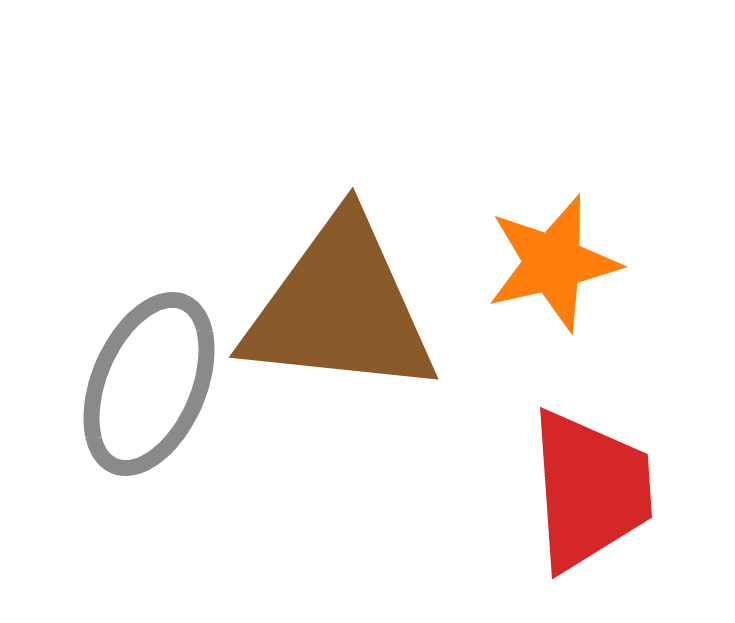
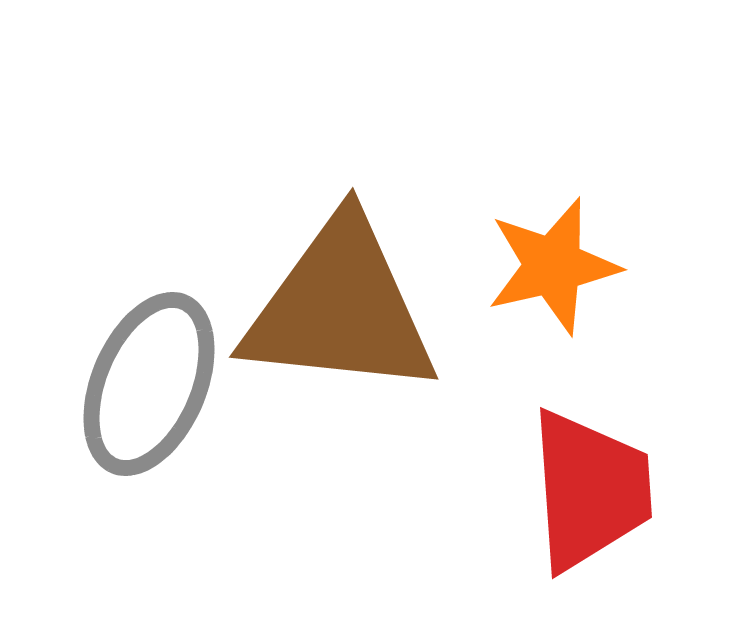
orange star: moved 3 px down
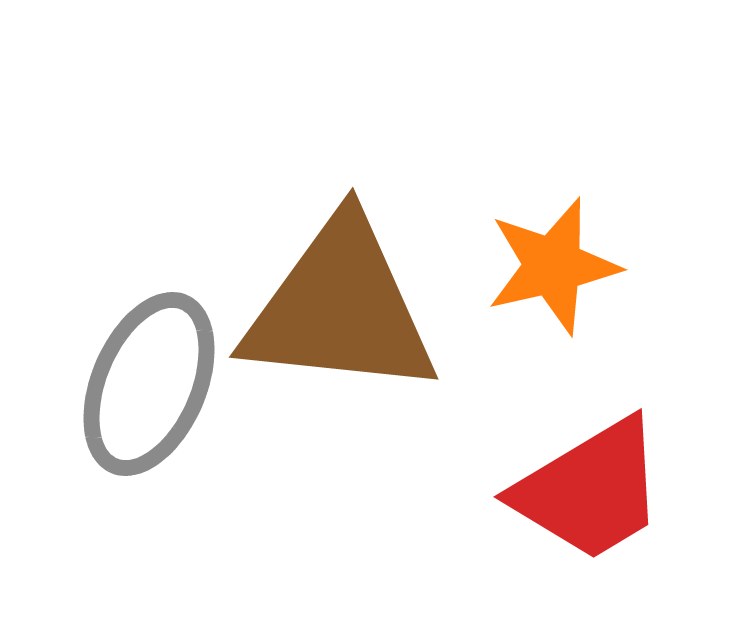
red trapezoid: rotated 63 degrees clockwise
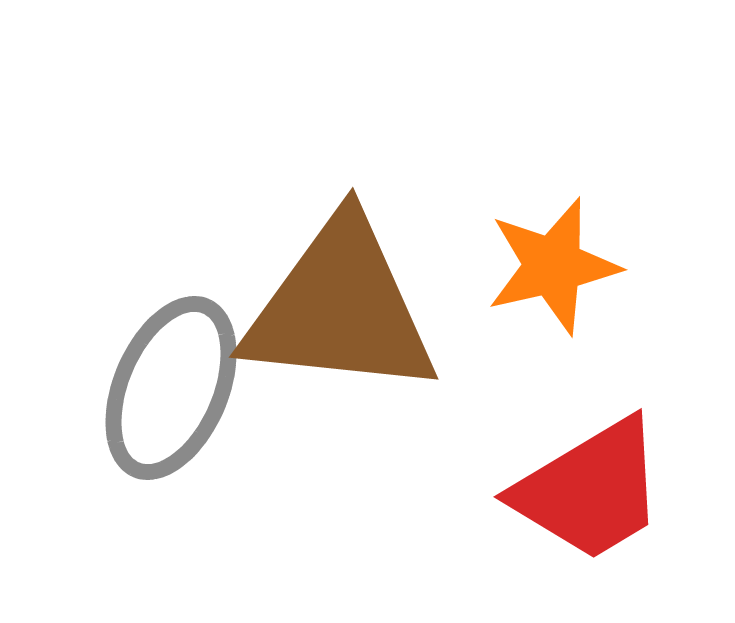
gray ellipse: moved 22 px right, 4 px down
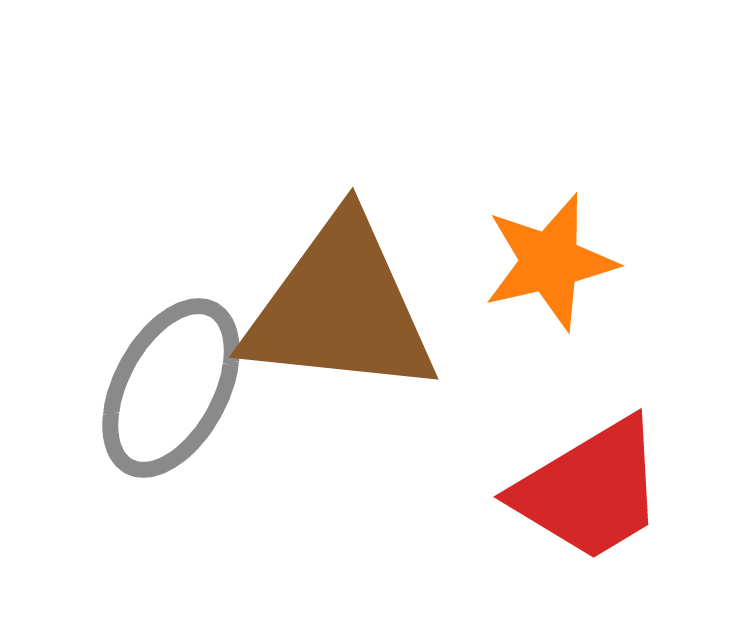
orange star: moved 3 px left, 4 px up
gray ellipse: rotated 5 degrees clockwise
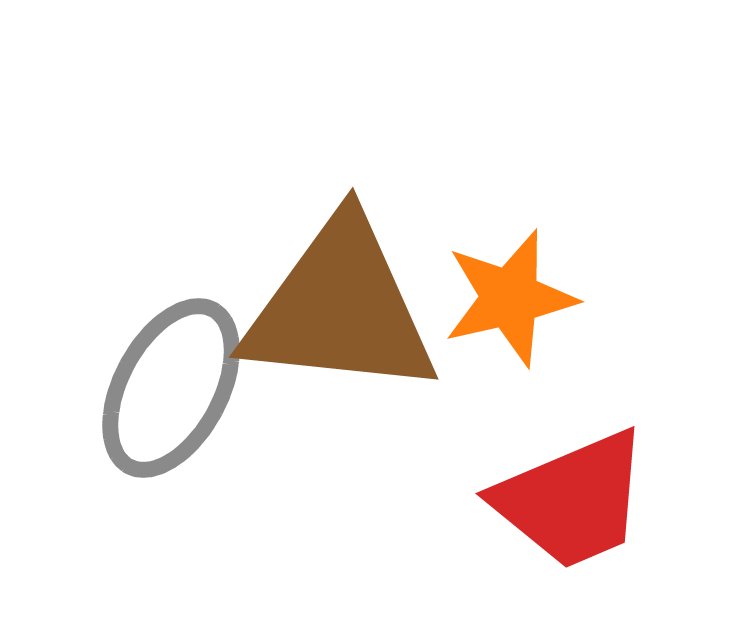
orange star: moved 40 px left, 36 px down
red trapezoid: moved 18 px left, 10 px down; rotated 8 degrees clockwise
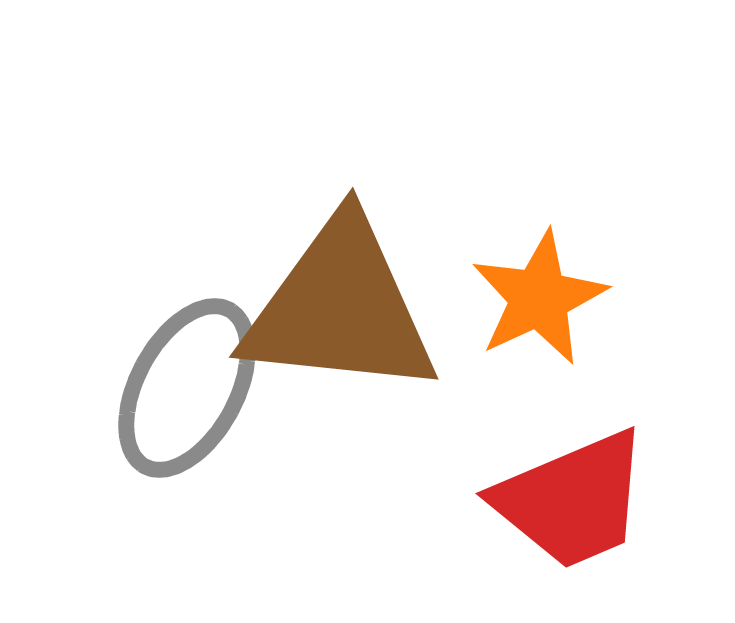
orange star: moved 29 px right; rotated 12 degrees counterclockwise
gray ellipse: moved 16 px right
